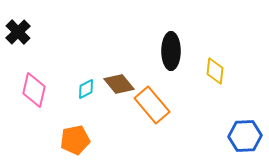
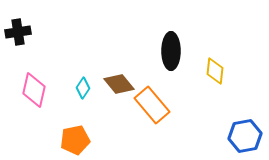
black cross: rotated 35 degrees clockwise
cyan diamond: moved 3 px left, 1 px up; rotated 30 degrees counterclockwise
blue hexagon: rotated 8 degrees counterclockwise
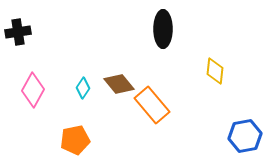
black ellipse: moved 8 px left, 22 px up
pink diamond: moved 1 px left; rotated 16 degrees clockwise
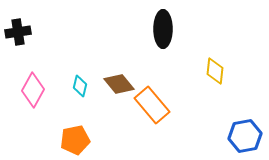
cyan diamond: moved 3 px left, 2 px up; rotated 20 degrees counterclockwise
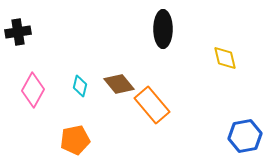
yellow diamond: moved 10 px right, 13 px up; rotated 20 degrees counterclockwise
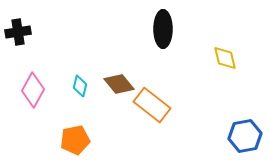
orange rectangle: rotated 12 degrees counterclockwise
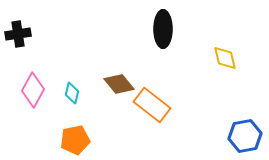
black cross: moved 2 px down
cyan diamond: moved 8 px left, 7 px down
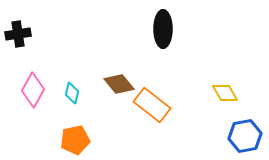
yellow diamond: moved 35 px down; rotated 16 degrees counterclockwise
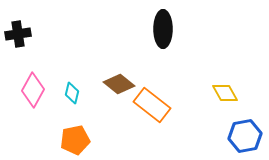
brown diamond: rotated 12 degrees counterclockwise
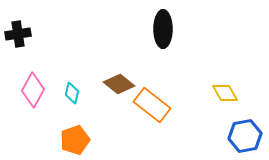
orange pentagon: rotated 8 degrees counterclockwise
